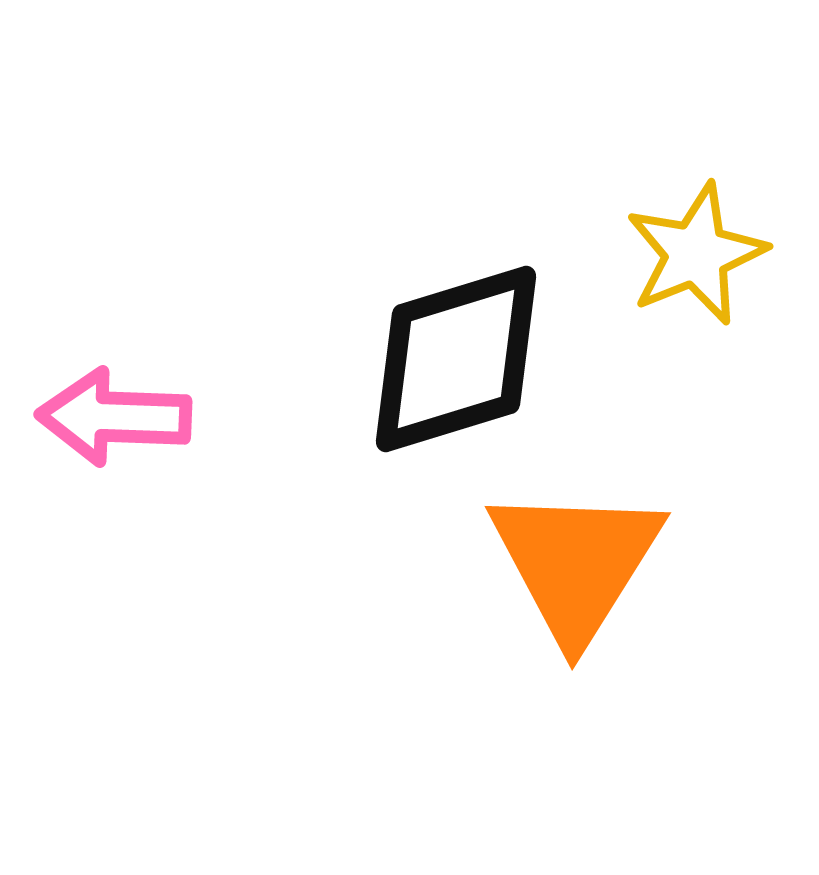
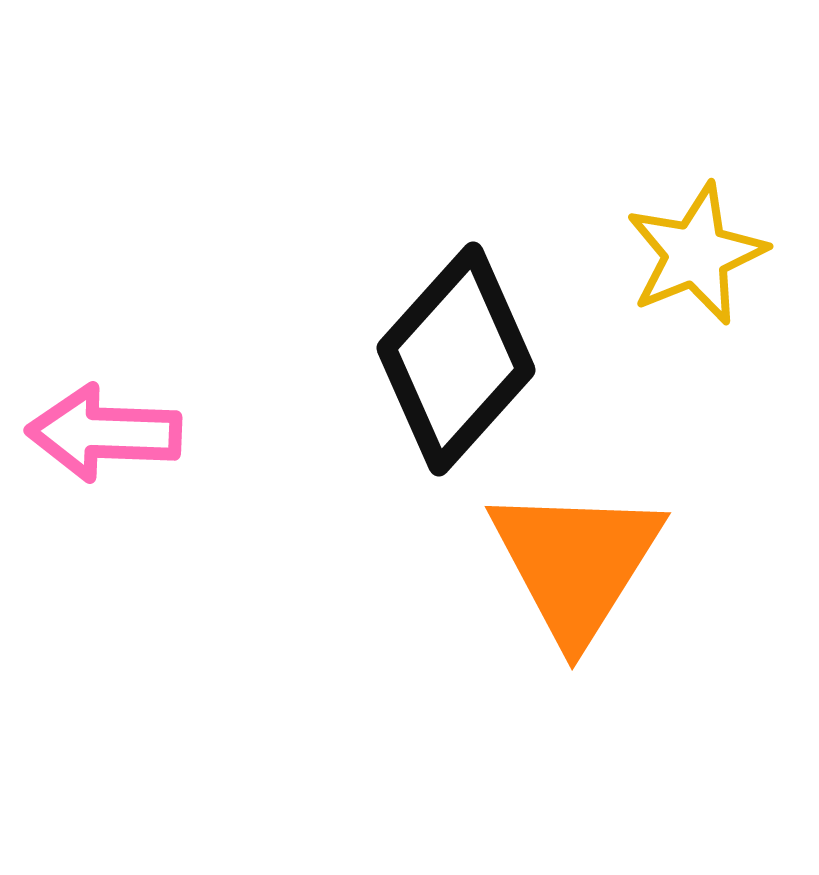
black diamond: rotated 31 degrees counterclockwise
pink arrow: moved 10 px left, 16 px down
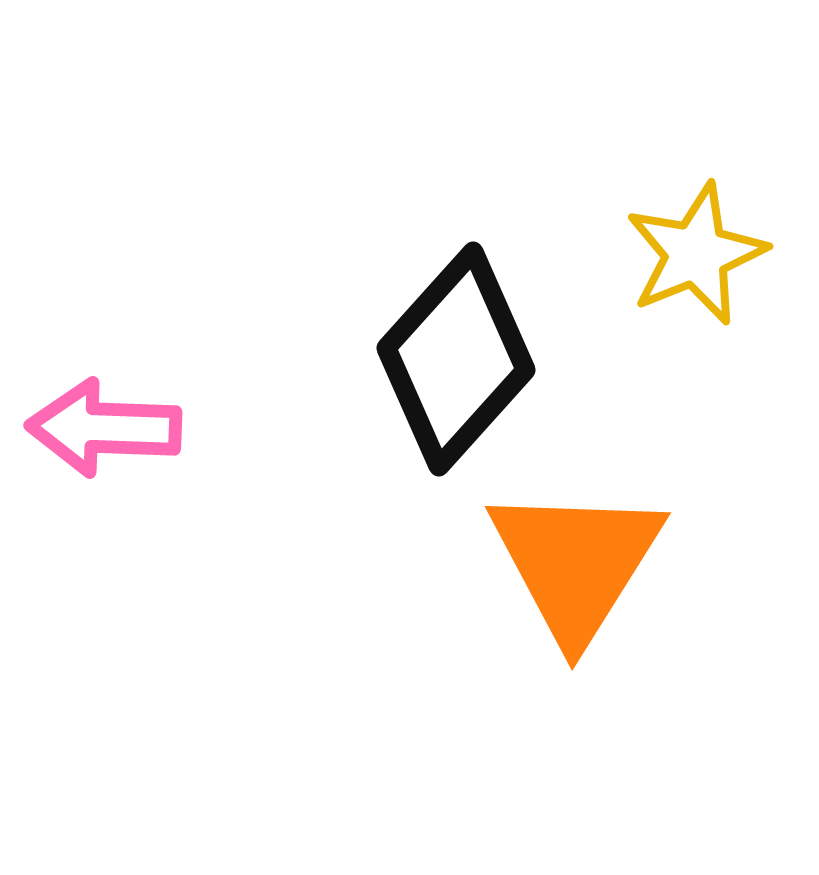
pink arrow: moved 5 px up
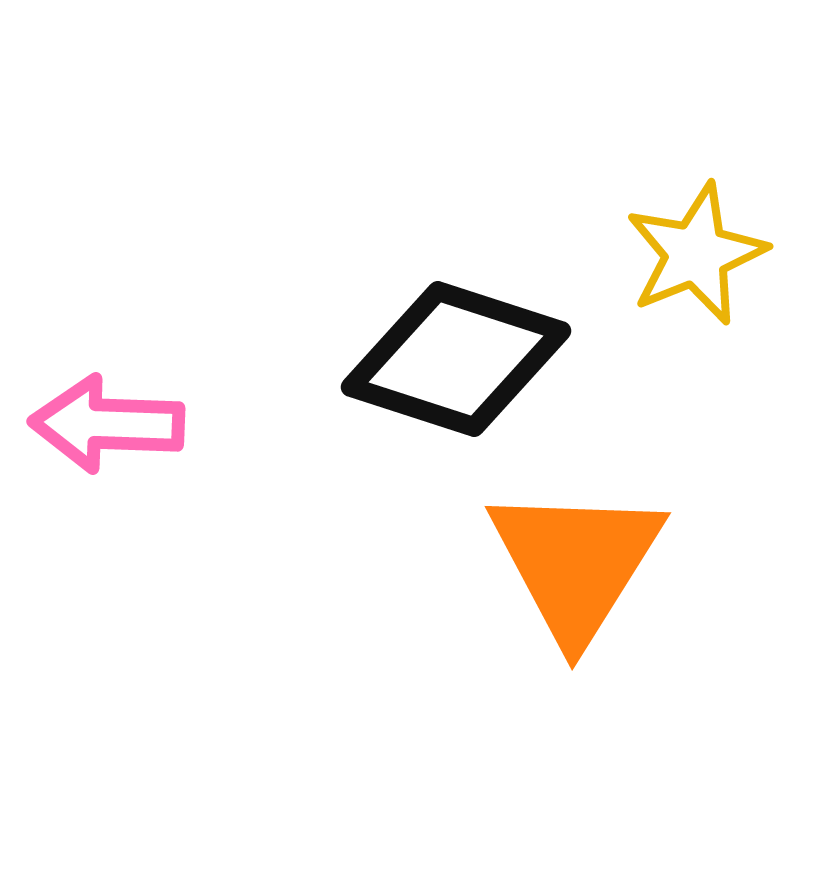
black diamond: rotated 66 degrees clockwise
pink arrow: moved 3 px right, 4 px up
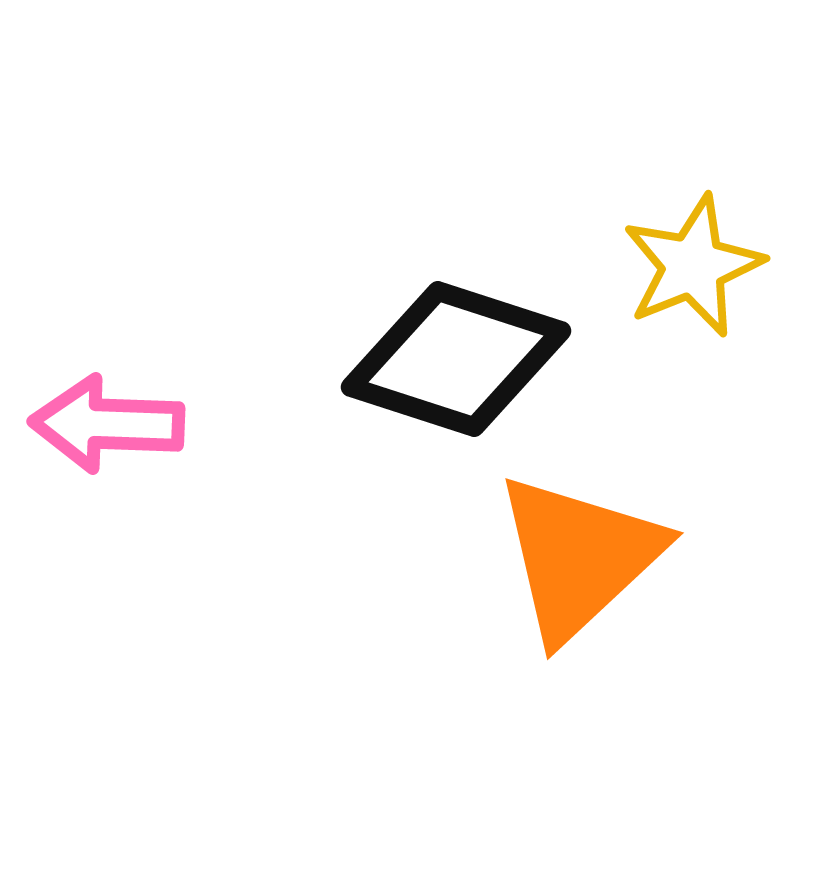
yellow star: moved 3 px left, 12 px down
orange triangle: moved 3 px right, 6 px up; rotated 15 degrees clockwise
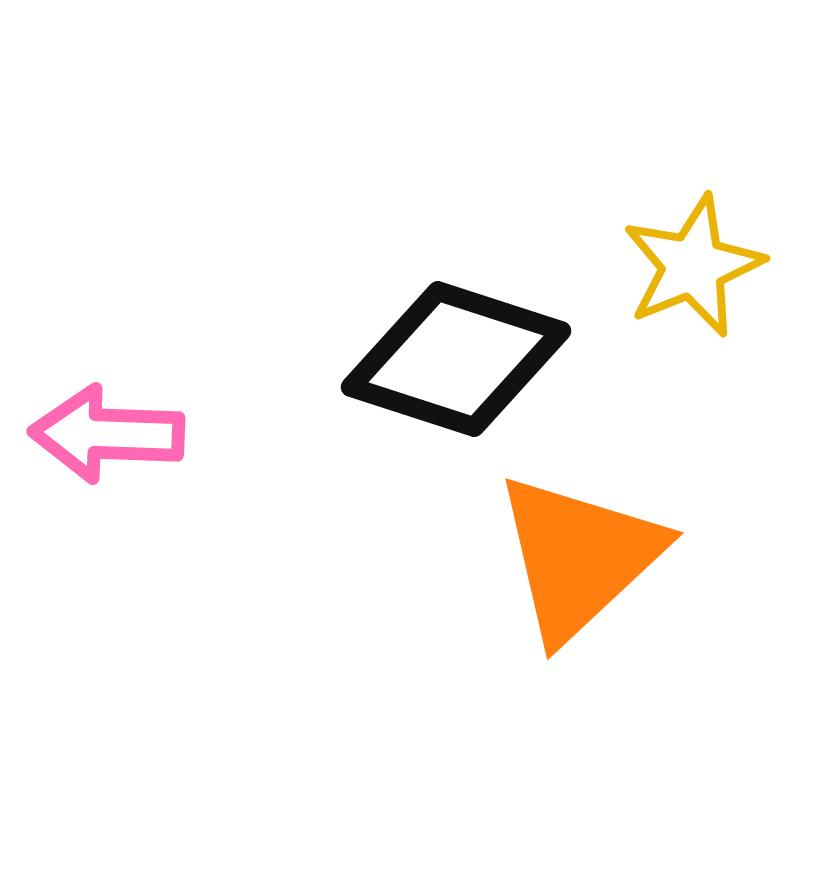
pink arrow: moved 10 px down
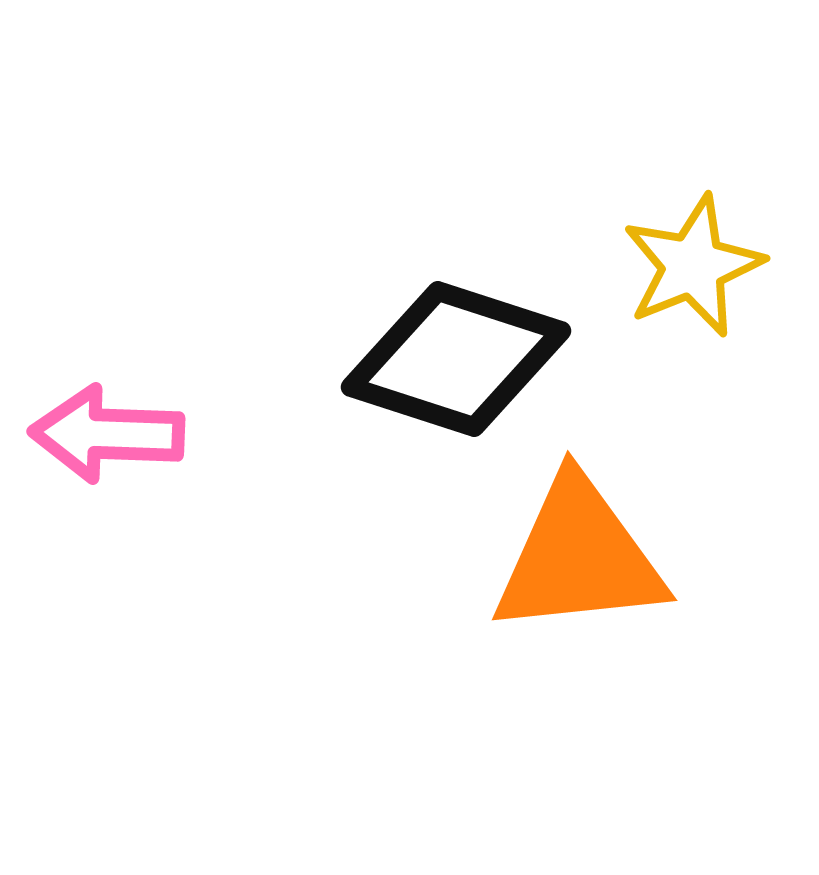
orange triangle: rotated 37 degrees clockwise
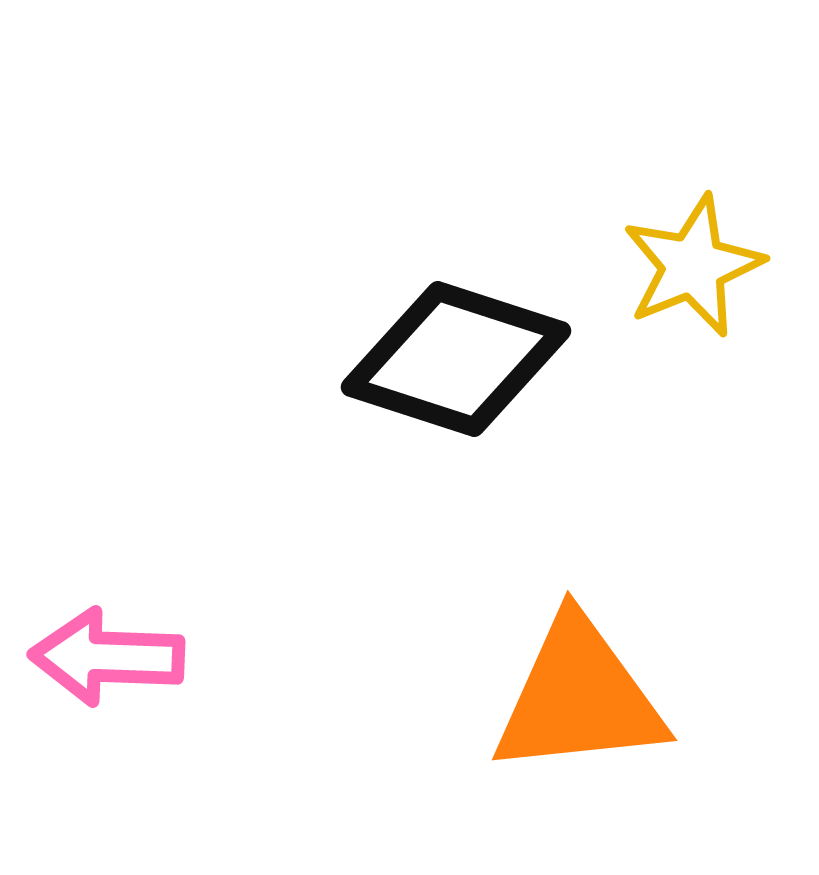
pink arrow: moved 223 px down
orange triangle: moved 140 px down
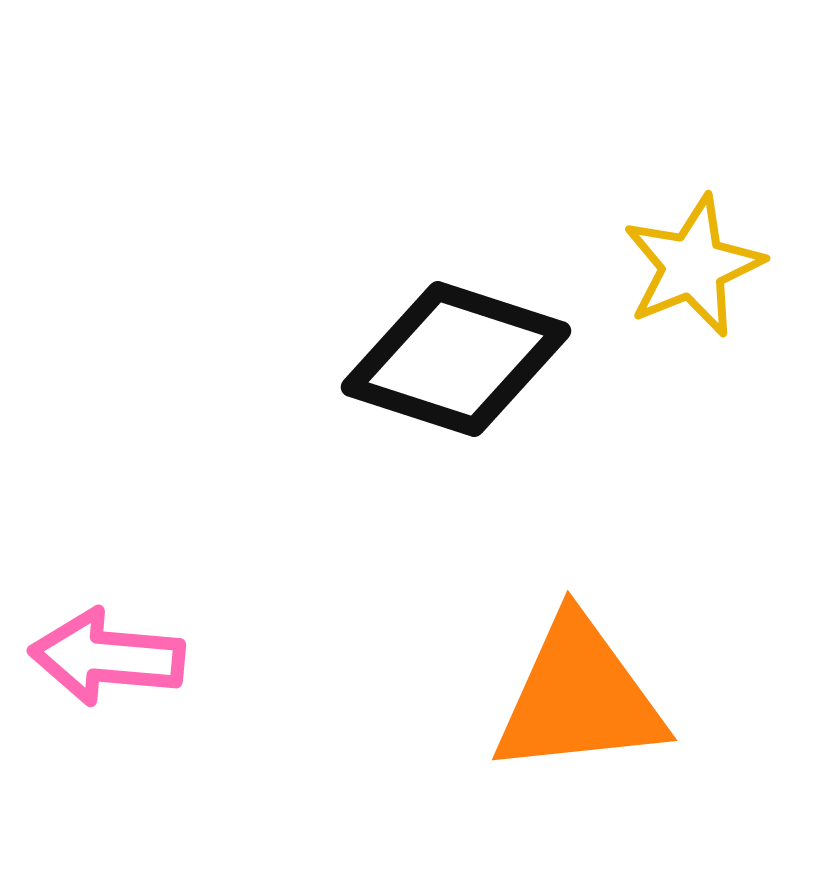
pink arrow: rotated 3 degrees clockwise
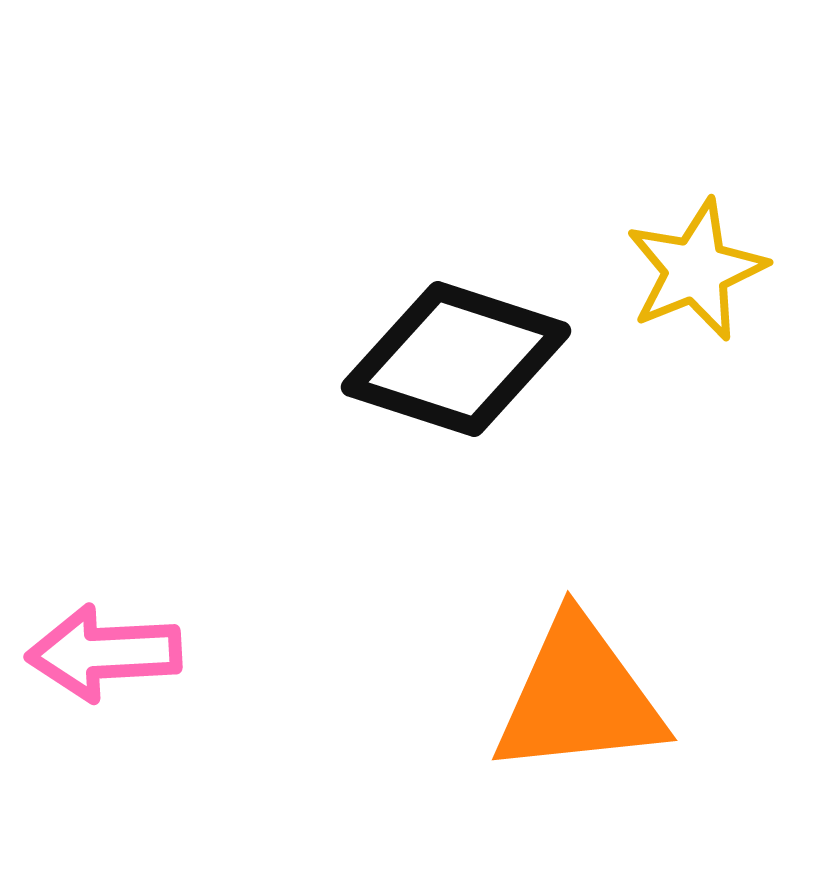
yellow star: moved 3 px right, 4 px down
pink arrow: moved 3 px left, 4 px up; rotated 8 degrees counterclockwise
